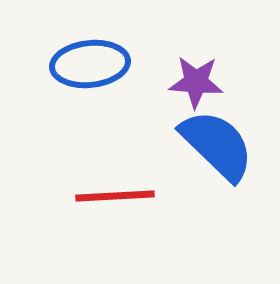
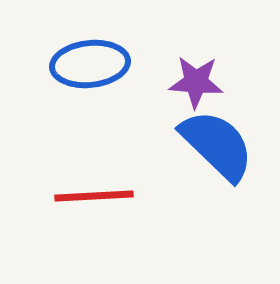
red line: moved 21 px left
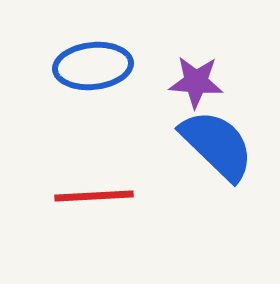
blue ellipse: moved 3 px right, 2 px down
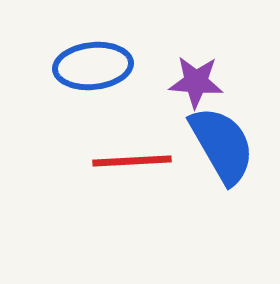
blue semicircle: moved 5 px right; rotated 16 degrees clockwise
red line: moved 38 px right, 35 px up
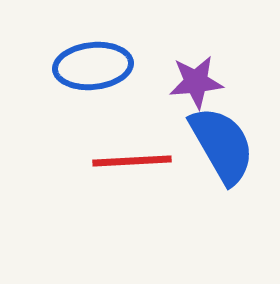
purple star: rotated 10 degrees counterclockwise
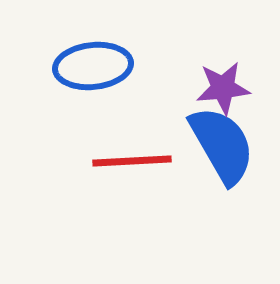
purple star: moved 27 px right, 6 px down
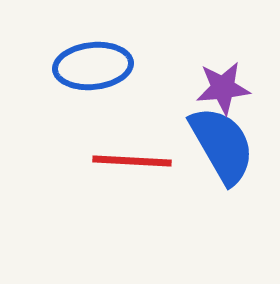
red line: rotated 6 degrees clockwise
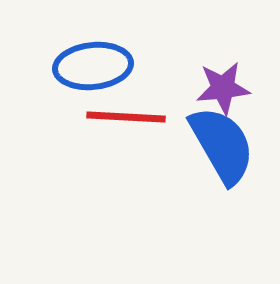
red line: moved 6 px left, 44 px up
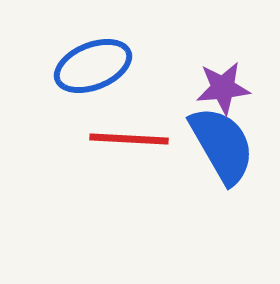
blue ellipse: rotated 16 degrees counterclockwise
red line: moved 3 px right, 22 px down
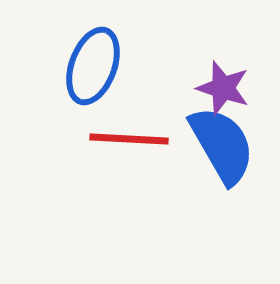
blue ellipse: rotated 48 degrees counterclockwise
purple star: rotated 24 degrees clockwise
